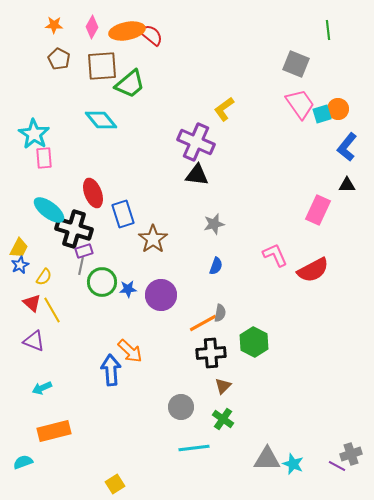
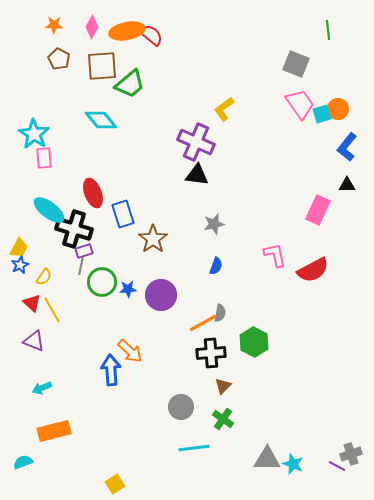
pink L-shape at (275, 255): rotated 12 degrees clockwise
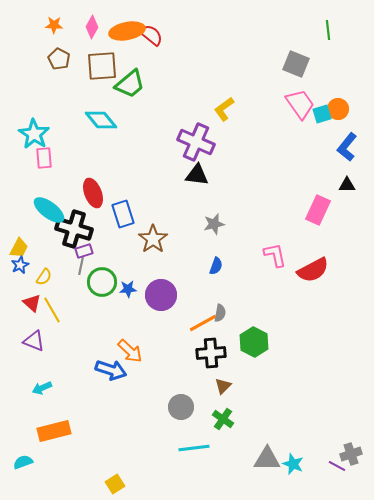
blue arrow at (111, 370): rotated 112 degrees clockwise
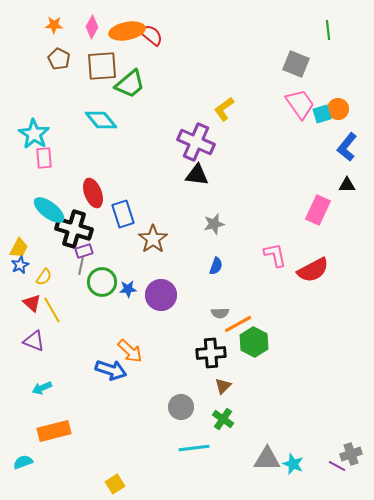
gray semicircle at (220, 313): rotated 78 degrees clockwise
orange line at (203, 323): moved 35 px right, 1 px down
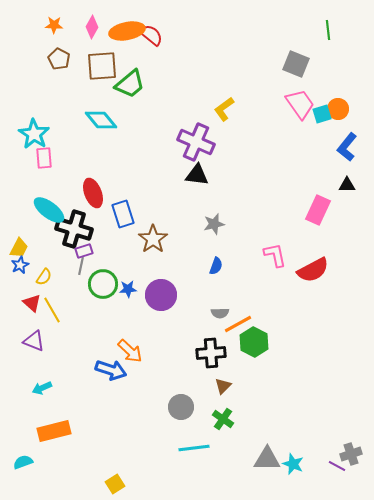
green circle at (102, 282): moved 1 px right, 2 px down
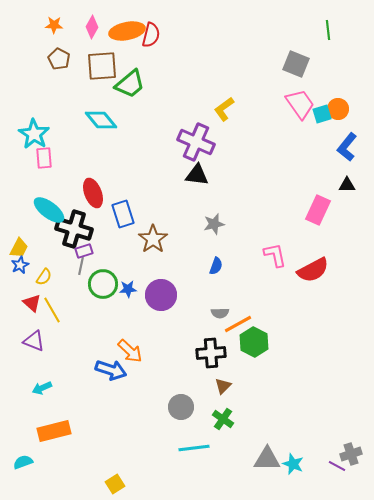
red semicircle at (151, 35): rotated 65 degrees clockwise
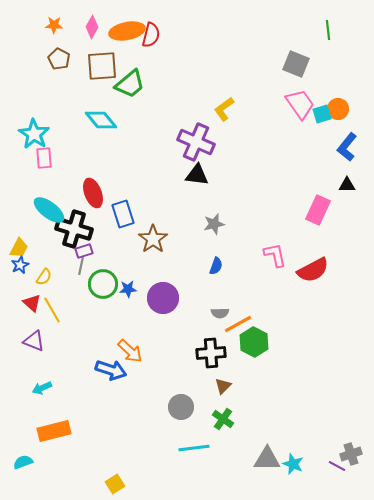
purple circle at (161, 295): moved 2 px right, 3 px down
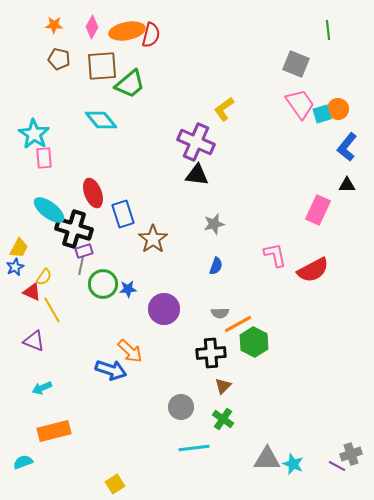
brown pentagon at (59, 59): rotated 15 degrees counterclockwise
blue star at (20, 265): moved 5 px left, 2 px down
purple circle at (163, 298): moved 1 px right, 11 px down
red triangle at (32, 303): moved 11 px up; rotated 18 degrees counterclockwise
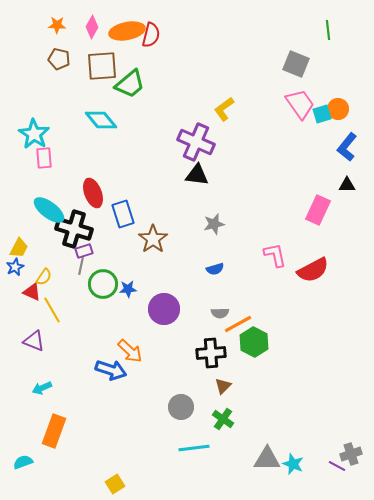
orange star at (54, 25): moved 3 px right
blue semicircle at (216, 266): moved 1 px left, 3 px down; rotated 54 degrees clockwise
orange rectangle at (54, 431): rotated 56 degrees counterclockwise
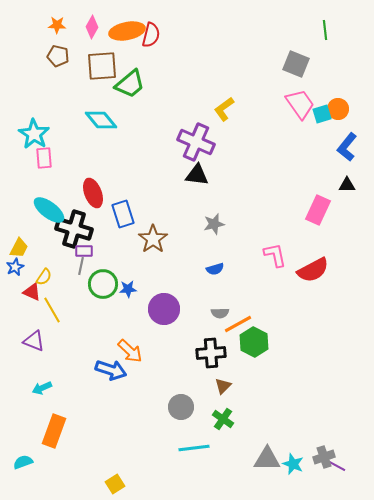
green line at (328, 30): moved 3 px left
brown pentagon at (59, 59): moved 1 px left, 3 px up
purple rectangle at (84, 251): rotated 18 degrees clockwise
gray cross at (351, 454): moved 27 px left, 3 px down
